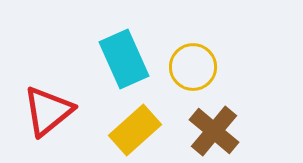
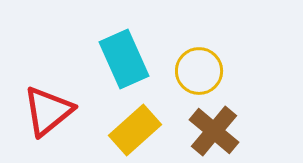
yellow circle: moved 6 px right, 4 px down
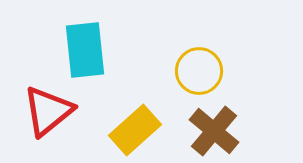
cyan rectangle: moved 39 px left, 9 px up; rotated 18 degrees clockwise
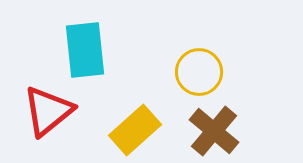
yellow circle: moved 1 px down
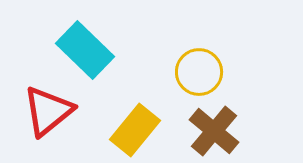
cyan rectangle: rotated 40 degrees counterclockwise
yellow rectangle: rotated 9 degrees counterclockwise
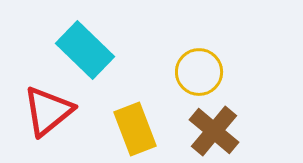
yellow rectangle: moved 1 px up; rotated 60 degrees counterclockwise
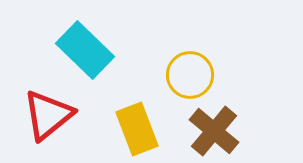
yellow circle: moved 9 px left, 3 px down
red triangle: moved 4 px down
yellow rectangle: moved 2 px right
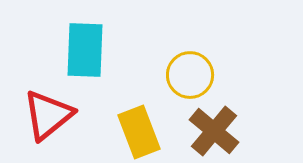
cyan rectangle: rotated 48 degrees clockwise
yellow rectangle: moved 2 px right, 3 px down
